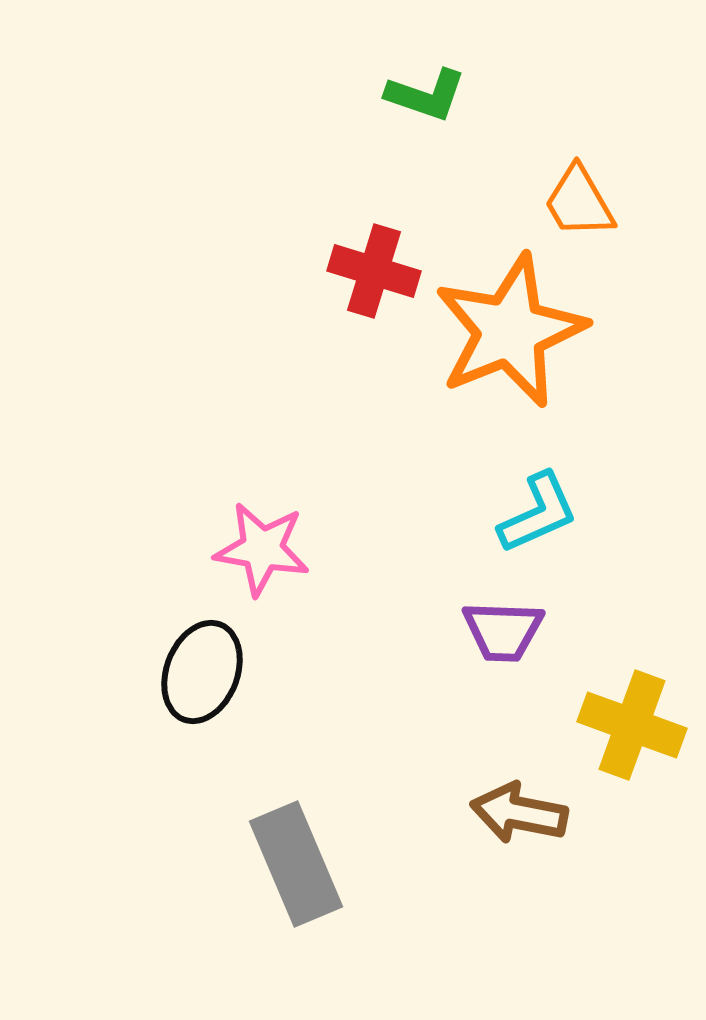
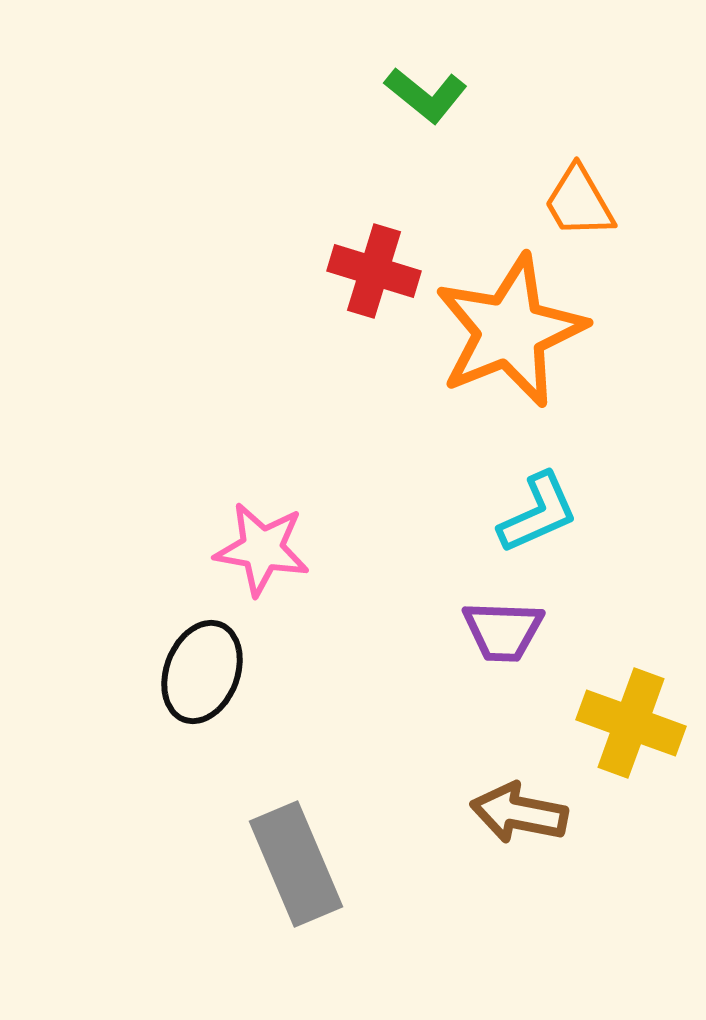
green L-shape: rotated 20 degrees clockwise
yellow cross: moved 1 px left, 2 px up
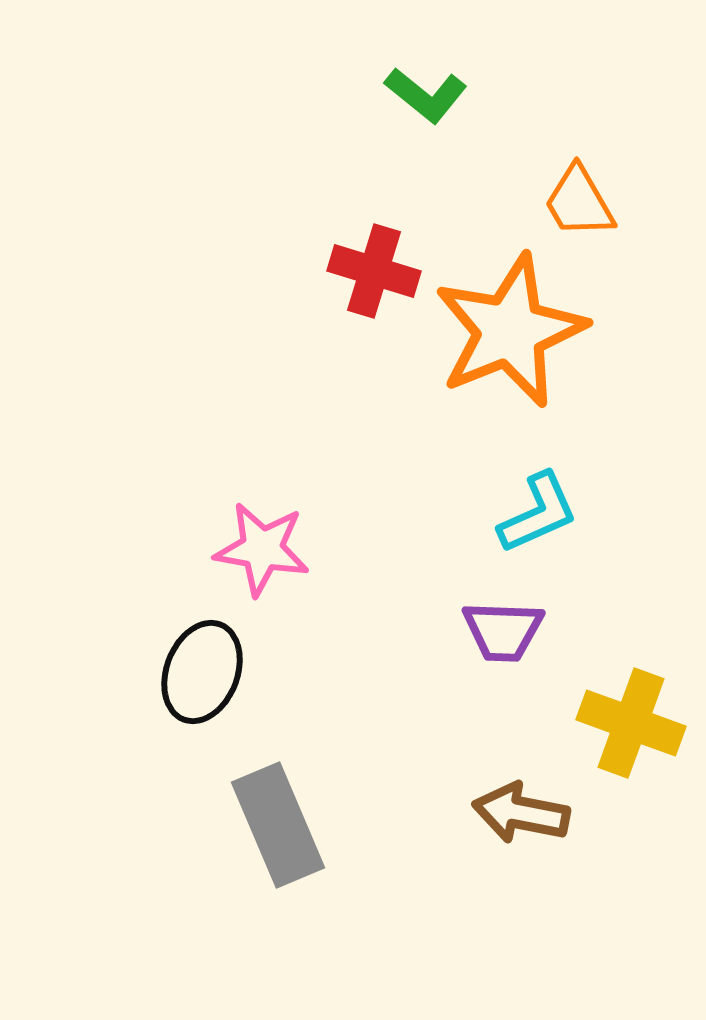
brown arrow: moved 2 px right
gray rectangle: moved 18 px left, 39 px up
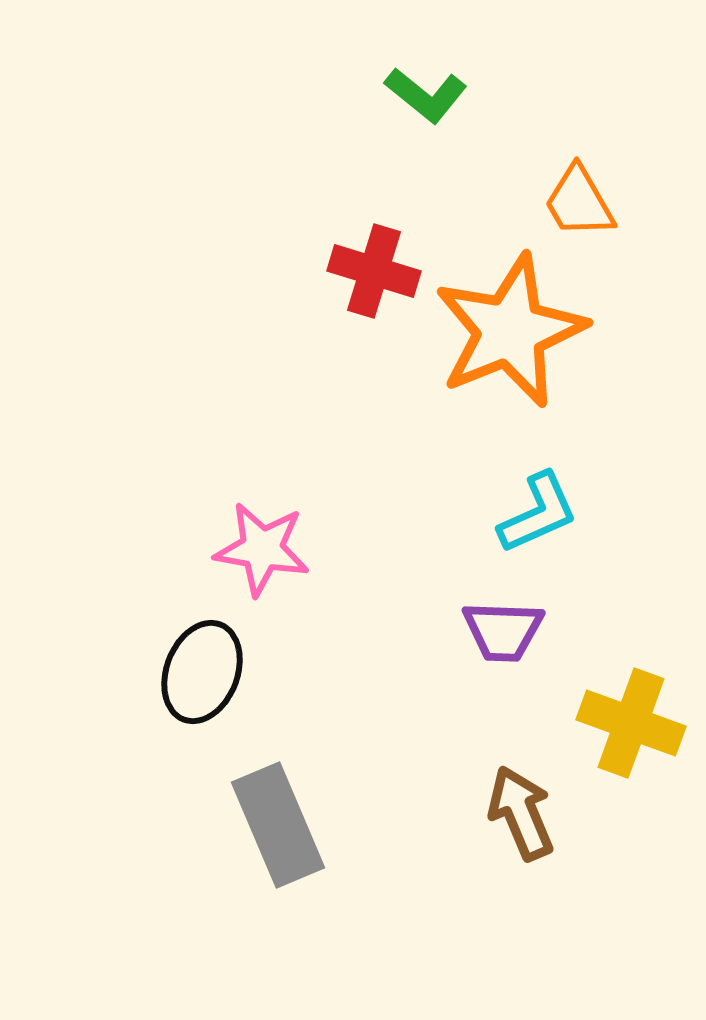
brown arrow: rotated 56 degrees clockwise
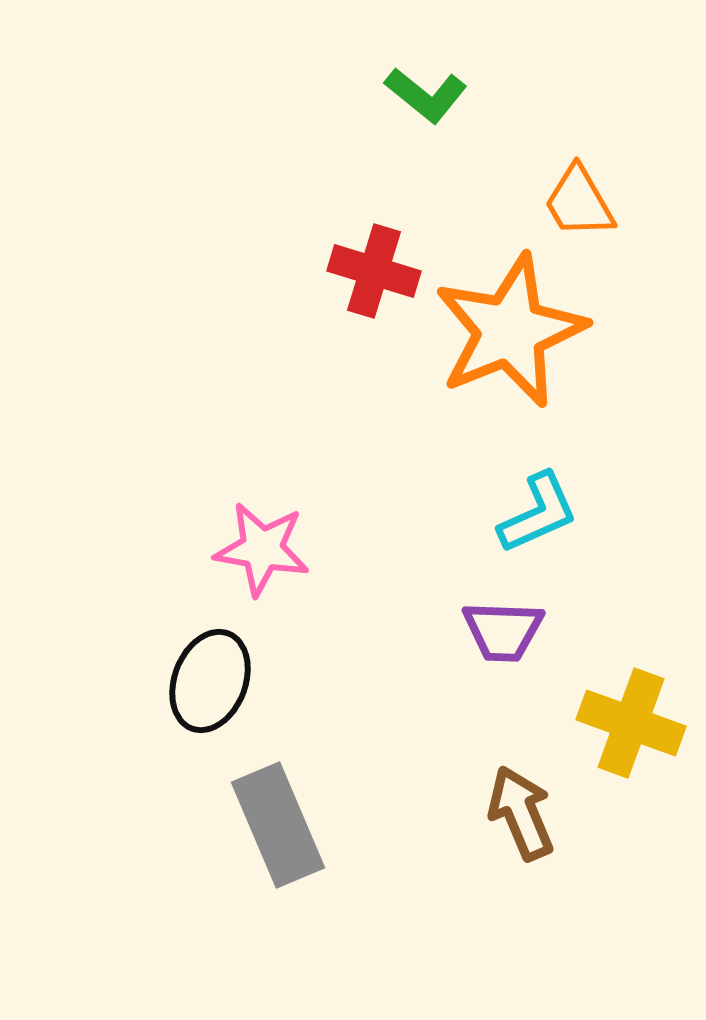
black ellipse: moved 8 px right, 9 px down
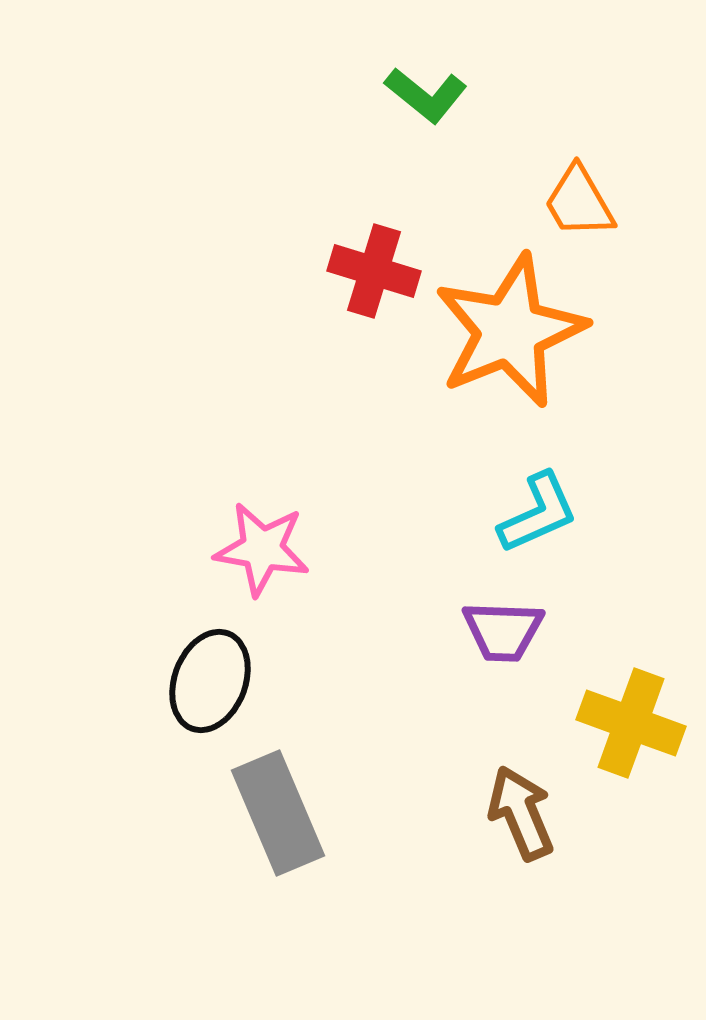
gray rectangle: moved 12 px up
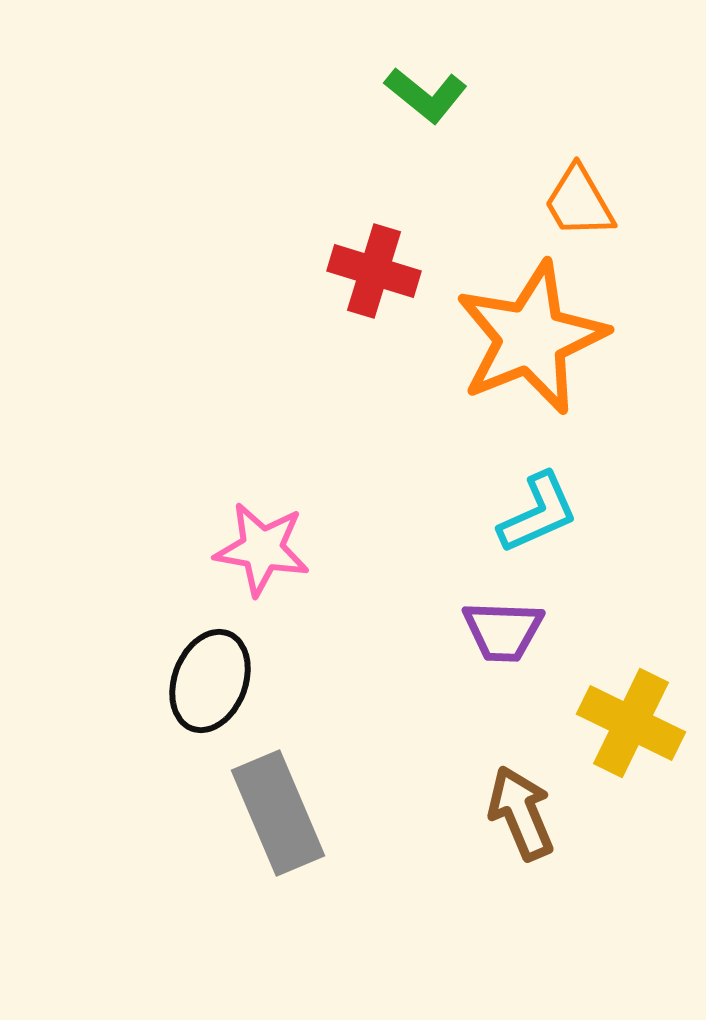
orange star: moved 21 px right, 7 px down
yellow cross: rotated 6 degrees clockwise
